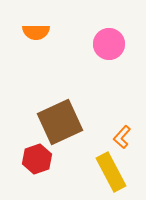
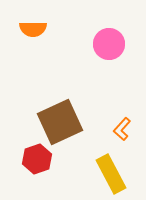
orange semicircle: moved 3 px left, 3 px up
orange L-shape: moved 8 px up
yellow rectangle: moved 2 px down
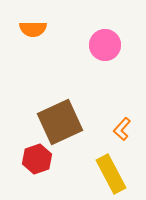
pink circle: moved 4 px left, 1 px down
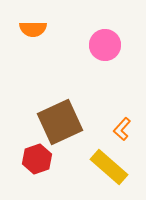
yellow rectangle: moved 2 px left, 7 px up; rotated 21 degrees counterclockwise
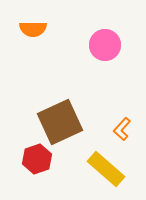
yellow rectangle: moved 3 px left, 2 px down
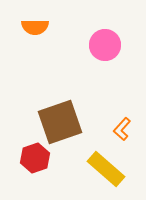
orange semicircle: moved 2 px right, 2 px up
brown square: rotated 6 degrees clockwise
red hexagon: moved 2 px left, 1 px up
